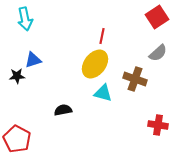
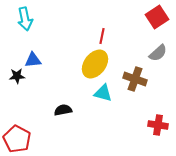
blue triangle: rotated 12 degrees clockwise
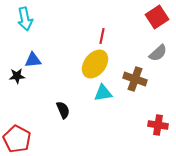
cyan triangle: rotated 24 degrees counterclockwise
black semicircle: rotated 78 degrees clockwise
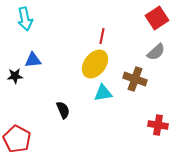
red square: moved 1 px down
gray semicircle: moved 2 px left, 1 px up
black star: moved 2 px left
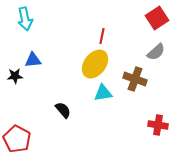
black semicircle: rotated 18 degrees counterclockwise
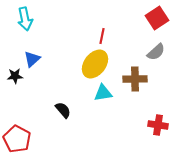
blue triangle: moved 1 px left, 1 px up; rotated 36 degrees counterclockwise
brown cross: rotated 20 degrees counterclockwise
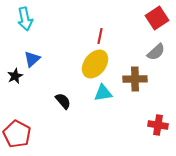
red line: moved 2 px left
black star: rotated 21 degrees counterclockwise
black semicircle: moved 9 px up
red pentagon: moved 5 px up
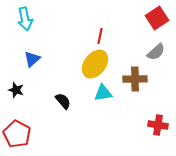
black star: moved 1 px right, 14 px down; rotated 28 degrees counterclockwise
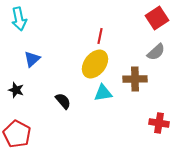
cyan arrow: moved 6 px left
red cross: moved 1 px right, 2 px up
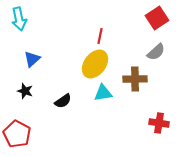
black star: moved 9 px right, 1 px down
black semicircle: rotated 96 degrees clockwise
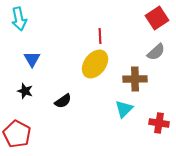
red line: rotated 14 degrees counterclockwise
blue triangle: rotated 18 degrees counterclockwise
cyan triangle: moved 21 px right, 16 px down; rotated 36 degrees counterclockwise
